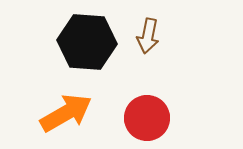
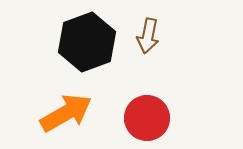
black hexagon: rotated 24 degrees counterclockwise
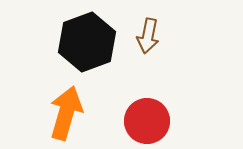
orange arrow: rotated 44 degrees counterclockwise
red circle: moved 3 px down
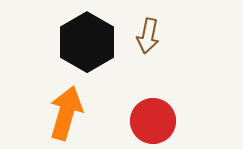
black hexagon: rotated 10 degrees counterclockwise
red circle: moved 6 px right
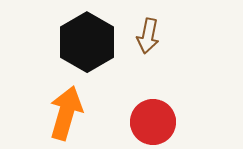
red circle: moved 1 px down
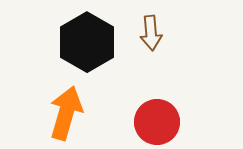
brown arrow: moved 3 px right, 3 px up; rotated 16 degrees counterclockwise
red circle: moved 4 px right
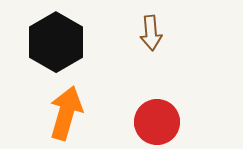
black hexagon: moved 31 px left
